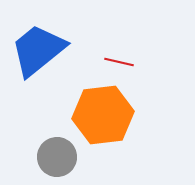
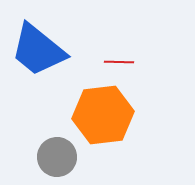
blue trapezoid: rotated 102 degrees counterclockwise
red line: rotated 12 degrees counterclockwise
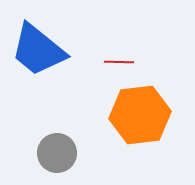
orange hexagon: moved 37 px right
gray circle: moved 4 px up
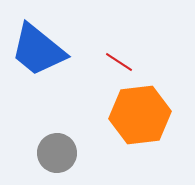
red line: rotated 32 degrees clockwise
